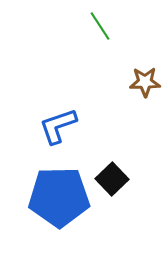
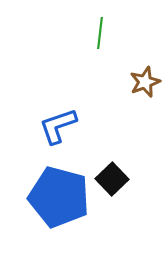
green line: moved 7 px down; rotated 40 degrees clockwise
brown star: rotated 20 degrees counterclockwise
blue pentagon: rotated 16 degrees clockwise
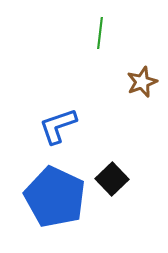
brown star: moved 3 px left
blue pentagon: moved 4 px left; rotated 10 degrees clockwise
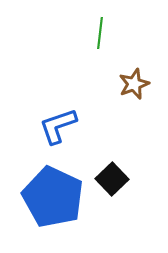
brown star: moved 8 px left, 2 px down
blue pentagon: moved 2 px left
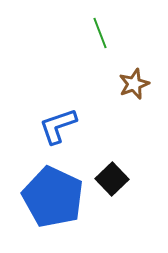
green line: rotated 28 degrees counterclockwise
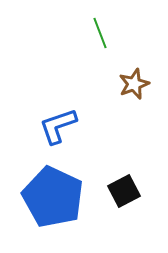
black square: moved 12 px right, 12 px down; rotated 16 degrees clockwise
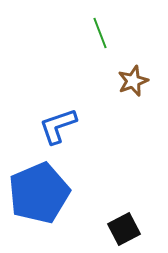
brown star: moved 1 px left, 3 px up
black square: moved 38 px down
blue pentagon: moved 14 px left, 4 px up; rotated 24 degrees clockwise
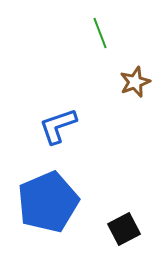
brown star: moved 2 px right, 1 px down
blue pentagon: moved 9 px right, 9 px down
